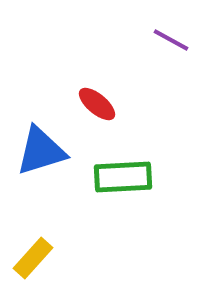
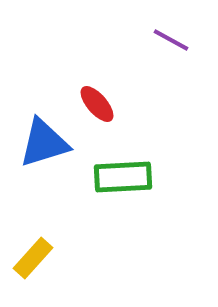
red ellipse: rotated 9 degrees clockwise
blue triangle: moved 3 px right, 8 px up
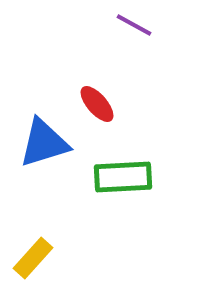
purple line: moved 37 px left, 15 px up
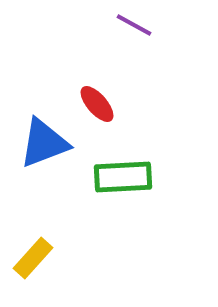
blue triangle: rotated 4 degrees counterclockwise
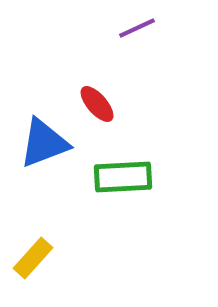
purple line: moved 3 px right, 3 px down; rotated 54 degrees counterclockwise
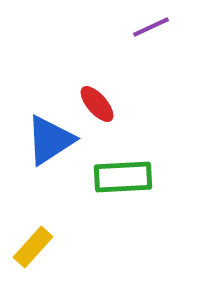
purple line: moved 14 px right, 1 px up
blue triangle: moved 6 px right, 3 px up; rotated 12 degrees counterclockwise
yellow rectangle: moved 11 px up
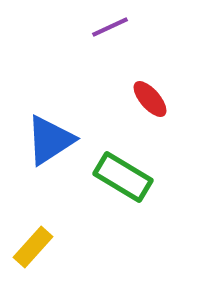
purple line: moved 41 px left
red ellipse: moved 53 px right, 5 px up
green rectangle: rotated 34 degrees clockwise
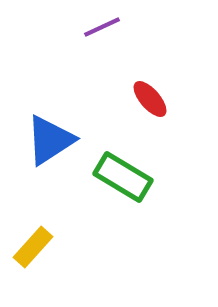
purple line: moved 8 px left
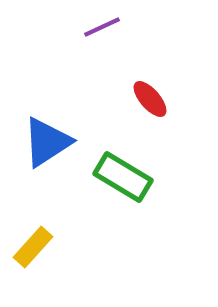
blue triangle: moved 3 px left, 2 px down
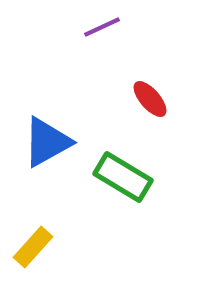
blue triangle: rotated 4 degrees clockwise
